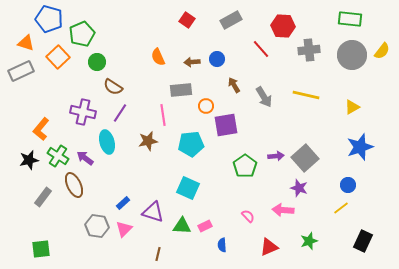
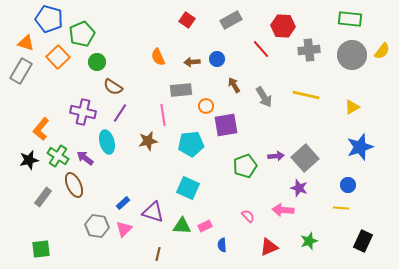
gray rectangle at (21, 71): rotated 35 degrees counterclockwise
green pentagon at (245, 166): rotated 15 degrees clockwise
yellow line at (341, 208): rotated 42 degrees clockwise
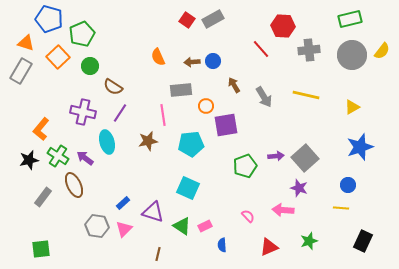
green rectangle at (350, 19): rotated 20 degrees counterclockwise
gray rectangle at (231, 20): moved 18 px left, 1 px up
blue circle at (217, 59): moved 4 px left, 2 px down
green circle at (97, 62): moved 7 px left, 4 px down
green triangle at (182, 226): rotated 30 degrees clockwise
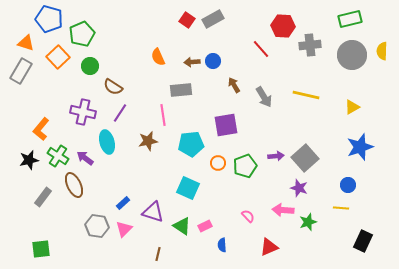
gray cross at (309, 50): moved 1 px right, 5 px up
yellow semicircle at (382, 51): rotated 144 degrees clockwise
orange circle at (206, 106): moved 12 px right, 57 px down
green star at (309, 241): moved 1 px left, 19 px up
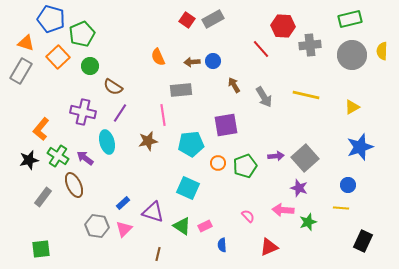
blue pentagon at (49, 19): moved 2 px right
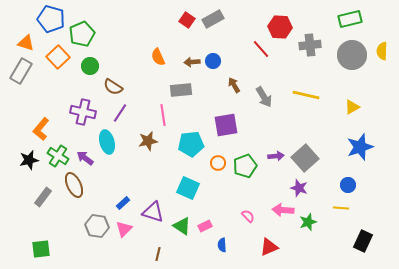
red hexagon at (283, 26): moved 3 px left, 1 px down
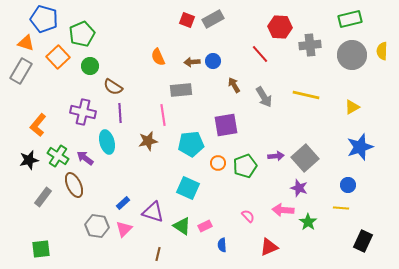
blue pentagon at (51, 19): moved 7 px left
red square at (187, 20): rotated 14 degrees counterclockwise
red line at (261, 49): moved 1 px left, 5 px down
purple line at (120, 113): rotated 36 degrees counterclockwise
orange L-shape at (41, 129): moved 3 px left, 4 px up
green star at (308, 222): rotated 18 degrees counterclockwise
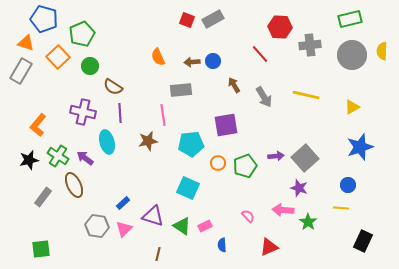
purple triangle at (153, 212): moved 4 px down
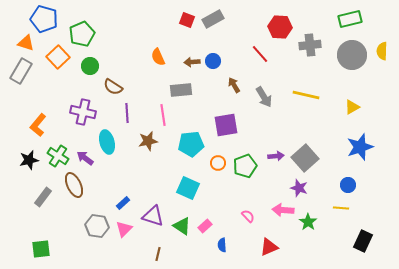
purple line at (120, 113): moved 7 px right
pink rectangle at (205, 226): rotated 16 degrees counterclockwise
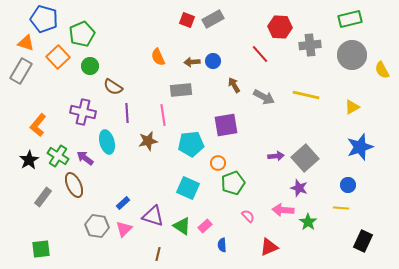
yellow semicircle at (382, 51): moved 19 px down; rotated 30 degrees counterclockwise
gray arrow at (264, 97): rotated 30 degrees counterclockwise
black star at (29, 160): rotated 18 degrees counterclockwise
green pentagon at (245, 166): moved 12 px left, 17 px down
